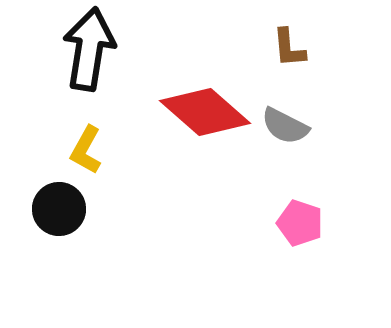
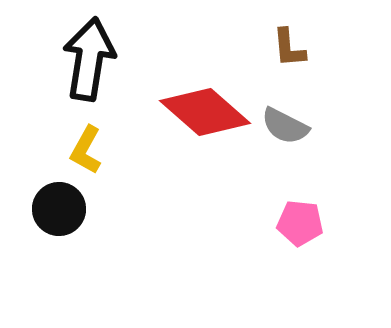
black arrow: moved 10 px down
pink pentagon: rotated 12 degrees counterclockwise
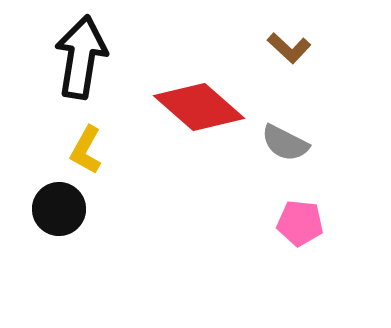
brown L-shape: rotated 42 degrees counterclockwise
black arrow: moved 8 px left, 2 px up
red diamond: moved 6 px left, 5 px up
gray semicircle: moved 17 px down
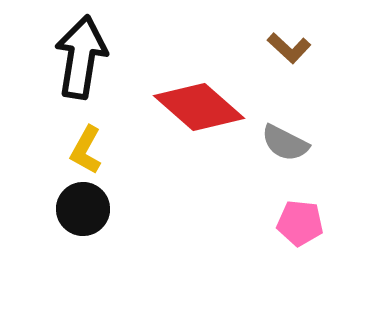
black circle: moved 24 px right
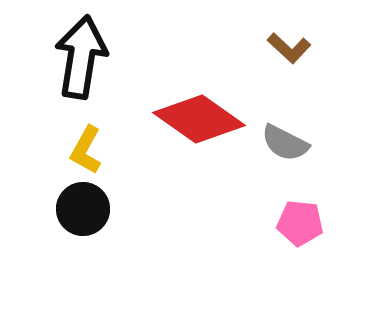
red diamond: moved 12 px down; rotated 6 degrees counterclockwise
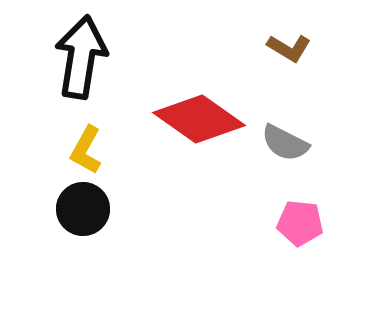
brown L-shape: rotated 12 degrees counterclockwise
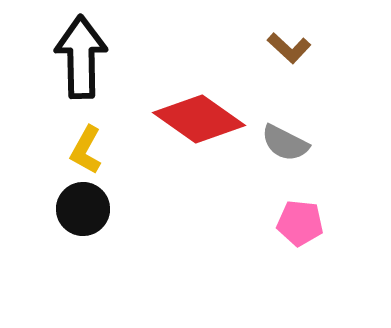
brown L-shape: rotated 12 degrees clockwise
black arrow: rotated 10 degrees counterclockwise
